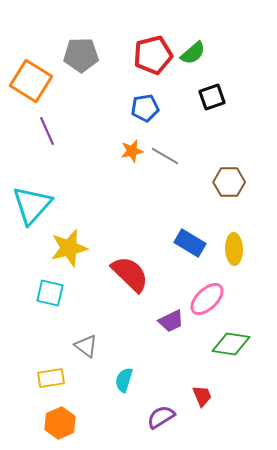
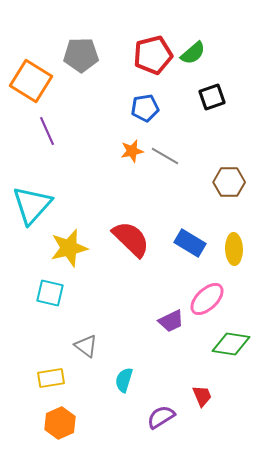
red semicircle: moved 1 px right, 35 px up
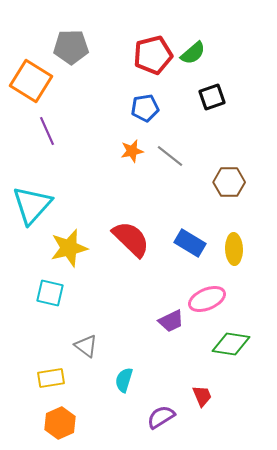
gray pentagon: moved 10 px left, 8 px up
gray line: moved 5 px right; rotated 8 degrees clockwise
pink ellipse: rotated 21 degrees clockwise
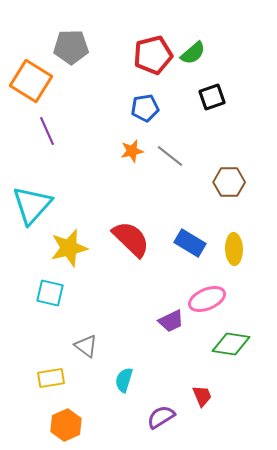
orange hexagon: moved 6 px right, 2 px down
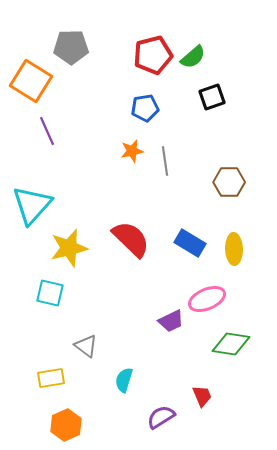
green semicircle: moved 4 px down
gray line: moved 5 px left, 5 px down; rotated 44 degrees clockwise
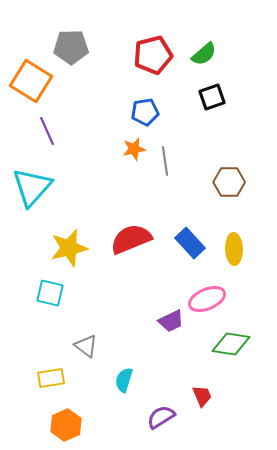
green semicircle: moved 11 px right, 3 px up
blue pentagon: moved 4 px down
orange star: moved 2 px right, 2 px up
cyan triangle: moved 18 px up
red semicircle: rotated 66 degrees counterclockwise
blue rectangle: rotated 16 degrees clockwise
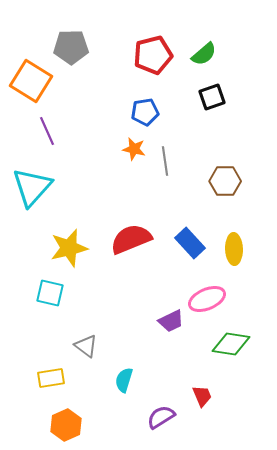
orange star: rotated 25 degrees clockwise
brown hexagon: moved 4 px left, 1 px up
